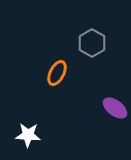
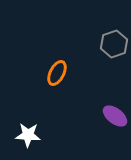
gray hexagon: moved 22 px right, 1 px down; rotated 12 degrees clockwise
purple ellipse: moved 8 px down
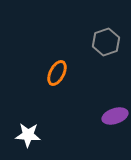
gray hexagon: moved 8 px left, 2 px up
purple ellipse: rotated 55 degrees counterclockwise
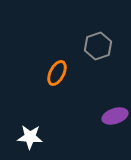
gray hexagon: moved 8 px left, 4 px down
white star: moved 2 px right, 2 px down
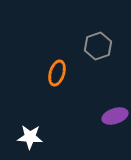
orange ellipse: rotated 10 degrees counterclockwise
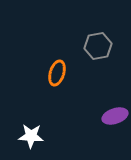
gray hexagon: rotated 8 degrees clockwise
white star: moved 1 px right, 1 px up
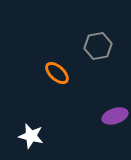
orange ellipse: rotated 65 degrees counterclockwise
white star: rotated 10 degrees clockwise
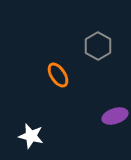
gray hexagon: rotated 20 degrees counterclockwise
orange ellipse: moved 1 px right, 2 px down; rotated 15 degrees clockwise
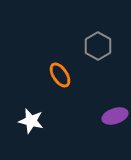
orange ellipse: moved 2 px right
white star: moved 15 px up
